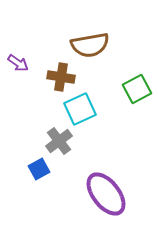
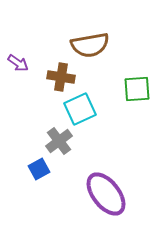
green square: rotated 24 degrees clockwise
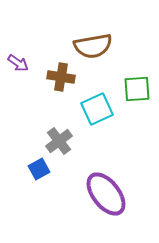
brown semicircle: moved 3 px right, 1 px down
cyan square: moved 17 px right
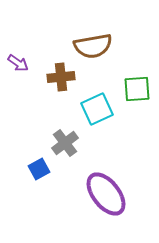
brown cross: rotated 16 degrees counterclockwise
gray cross: moved 6 px right, 2 px down
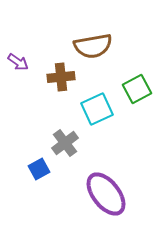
purple arrow: moved 1 px up
green square: rotated 24 degrees counterclockwise
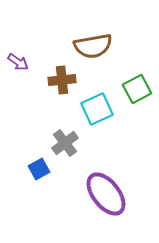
brown cross: moved 1 px right, 3 px down
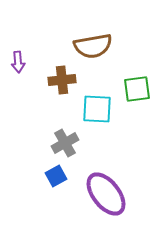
purple arrow: rotated 50 degrees clockwise
green square: rotated 20 degrees clockwise
cyan square: rotated 28 degrees clockwise
gray cross: rotated 8 degrees clockwise
blue square: moved 17 px right, 7 px down
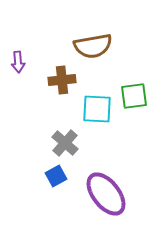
green square: moved 3 px left, 7 px down
gray cross: rotated 20 degrees counterclockwise
